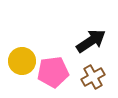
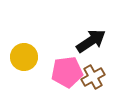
yellow circle: moved 2 px right, 4 px up
pink pentagon: moved 14 px right
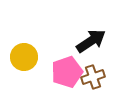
pink pentagon: rotated 12 degrees counterclockwise
brown cross: rotated 10 degrees clockwise
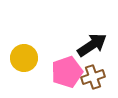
black arrow: moved 1 px right, 4 px down
yellow circle: moved 1 px down
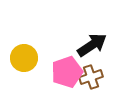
brown cross: moved 2 px left
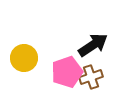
black arrow: moved 1 px right
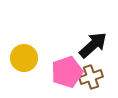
black arrow: rotated 8 degrees counterclockwise
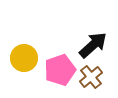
pink pentagon: moved 7 px left, 2 px up
brown cross: rotated 20 degrees counterclockwise
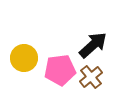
pink pentagon: rotated 12 degrees clockwise
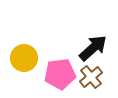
black arrow: moved 3 px down
pink pentagon: moved 4 px down
